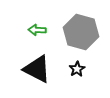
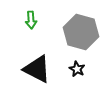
green arrow: moved 6 px left, 10 px up; rotated 96 degrees counterclockwise
black star: rotated 14 degrees counterclockwise
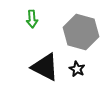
green arrow: moved 1 px right, 1 px up
black triangle: moved 8 px right, 2 px up
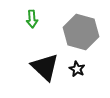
black triangle: rotated 16 degrees clockwise
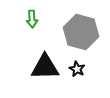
black triangle: rotated 44 degrees counterclockwise
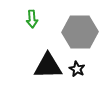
gray hexagon: moved 1 px left; rotated 16 degrees counterclockwise
black triangle: moved 3 px right, 1 px up
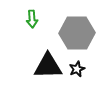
gray hexagon: moved 3 px left, 1 px down
black star: rotated 21 degrees clockwise
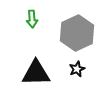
gray hexagon: rotated 24 degrees counterclockwise
black triangle: moved 12 px left, 7 px down
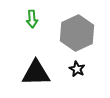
black star: rotated 21 degrees counterclockwise
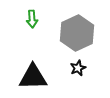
black star: moved 1 px right, 1 px up; rotated 21 degrees clockwise
black triangle: moved 3 px left, 4 px down
